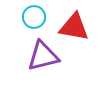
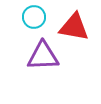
purple triangle: rotated 12 degrees clockwise
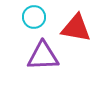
red triangle: moved 2 px right, 1 px down
